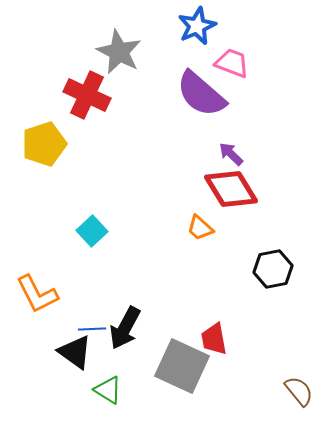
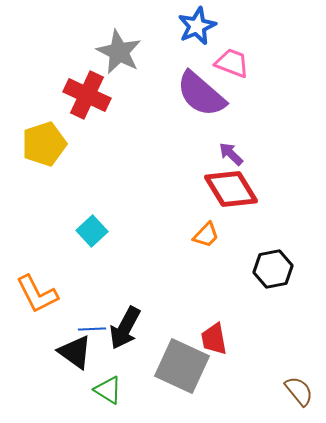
orange trapezoid: moved 6 px right, 7 px down; rotated 88 degrees counterclockwise
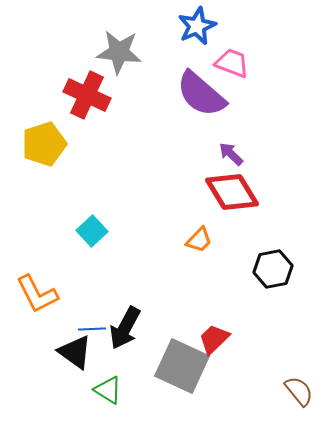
gray star: rotated 21 degrees counterclockwise
red diamond: moved 1 px right, 3 px down
orange trapezoid: moved 7 px left, 5 px down
red trapezoid: rotated 56 degrees clockwise
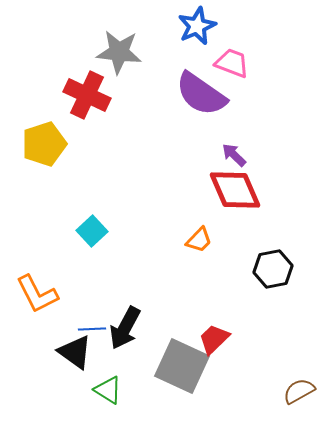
purple semicircle: rotated 6 degrees counterclockwise
purple arrow: moved 3 px right, 1 px down
red diamond: moved 3 px right, 2 px up; rotated 8 degrees clockwise
brown semicircle: rotated 80 degrees counterclockwise
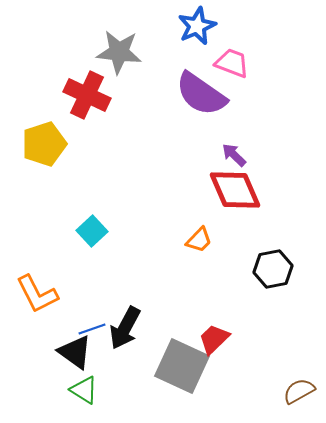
blue line: rotated 16 degrees counterclockwise
green triangle: moved 24 px left
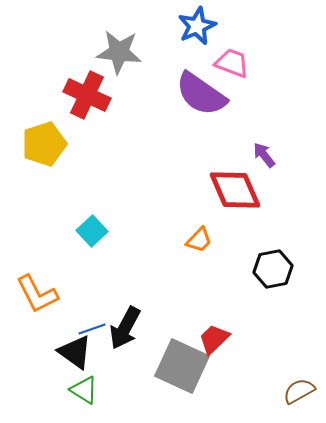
purple arrow: moved 30 px right; rotated 8 degrees clockwise
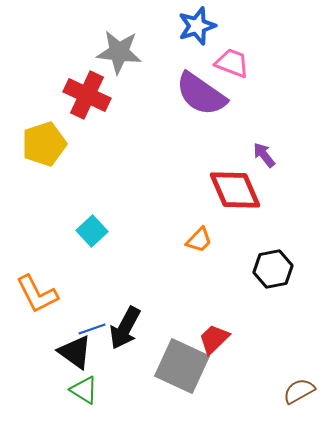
blue star: rotated 6 degrees clockwise
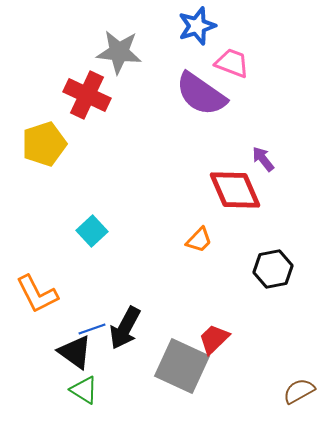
purple arrow: moved 1 px left, 4 px down
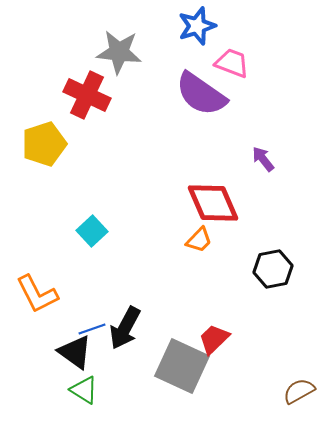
red diamond: moved 22 px left, 13 px down
